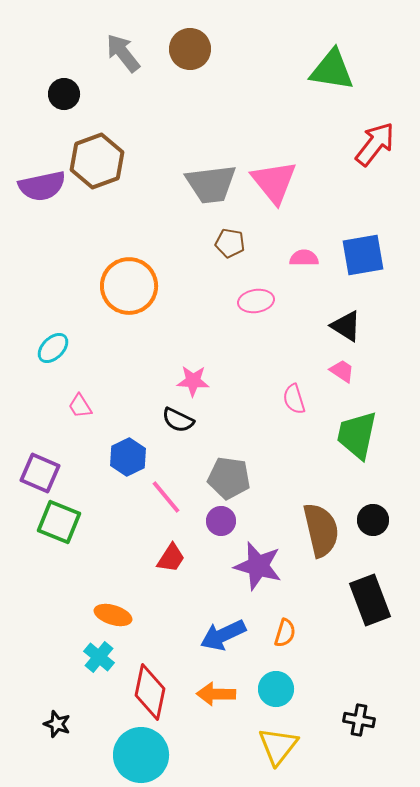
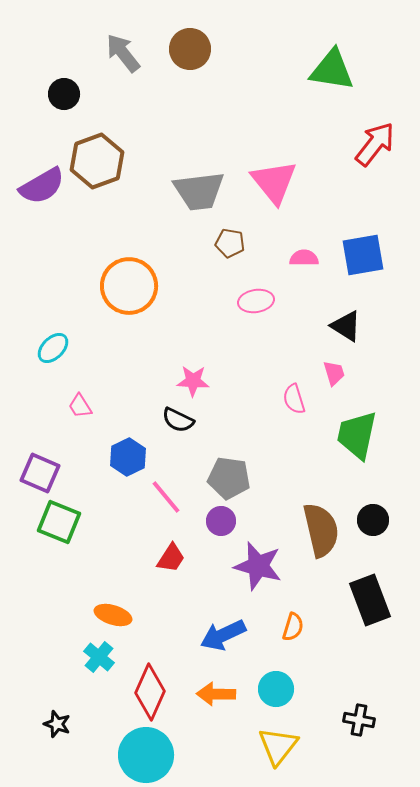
gray trapezoid at (211, 184): moved 12 px left, 7 px down
purple semicircle at (42, 186): rotated 18 degrees counterclockwise
pink trapezoid at (342, 371): moved 8 px left, 2 px down; rotated 40 degrees clockwise
orange semicircle at (285, 633): moved 8 px right, 6 px up
red diamond at (150, 692): rotated 12 degrees clockwise
cyan circle at (141, 755): moved 5 px right
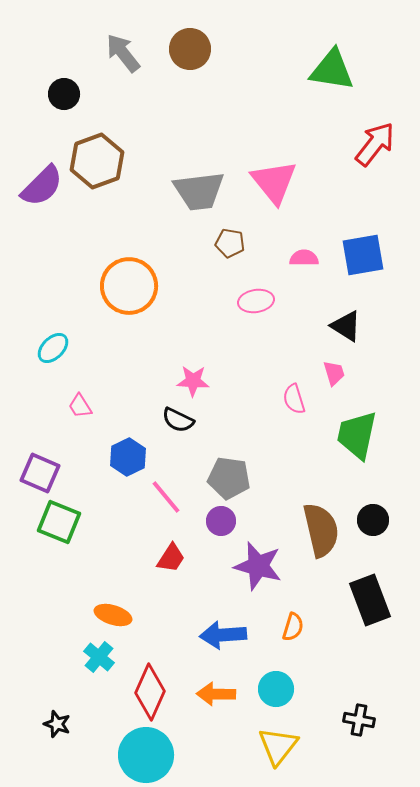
purple semicircle at (42, 186): rotated 15 degrees counterclockwise
blue arrow at (223, 635): rotated 21 degrees clockwise
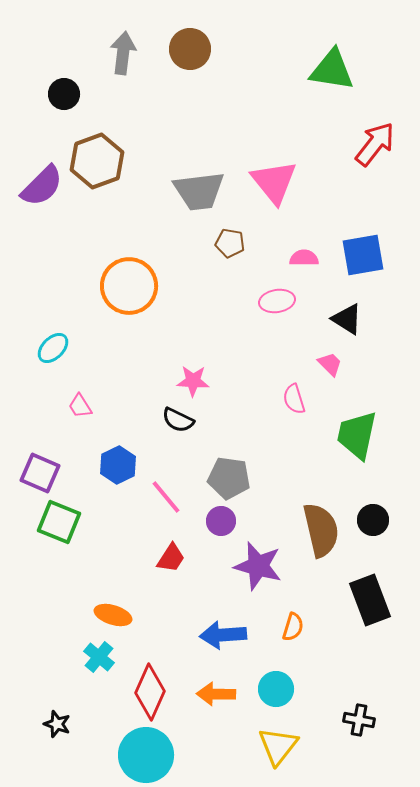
gray arrow at (123, 53): rotated 45 degrees clockwise
pink ellipse at (256, 301): moved 21 px right
black triangle at (346, 326): moved 1 px right, 7 px up
pink trapezoid at (334, 373): moved 4 px left, 9 px up; rotated 28 degrees counterclockwise
blue hexagon at (128, 457): moved 10 px left, 8 px down
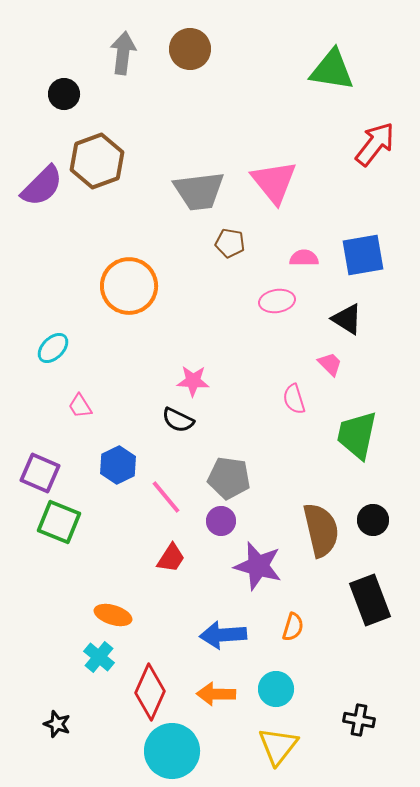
cyan circle at (146, 755): moved 26 px right, 4 px up
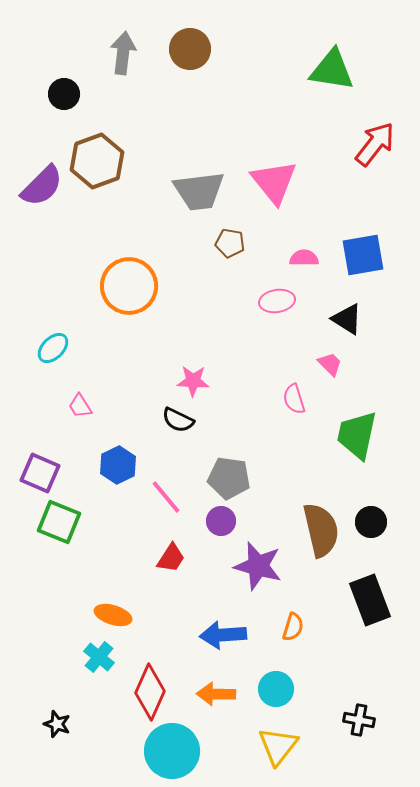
black circle at (373, 520): moved 2 px left, 2 px down
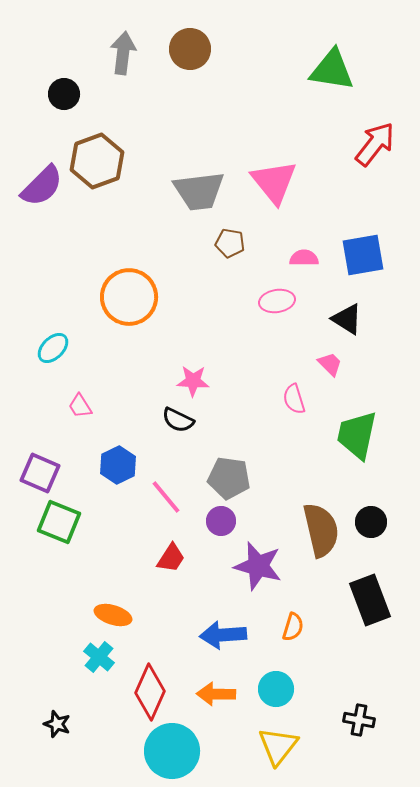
orange circle at (129, 286): moved 11 px down
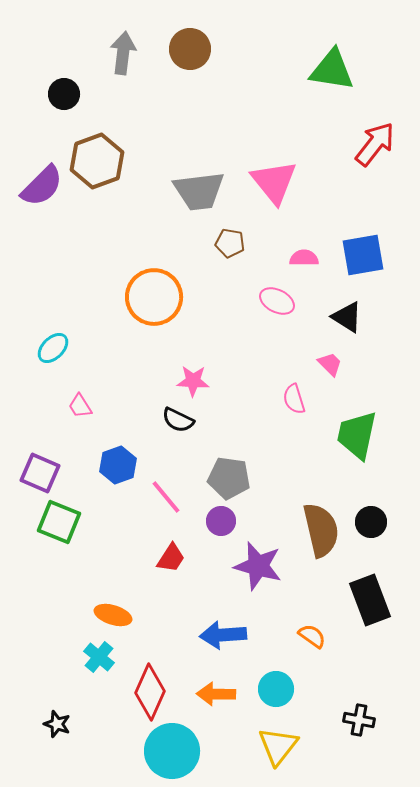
orange circle at (129, 297): moved 25 px right
pink ellipse at (277, 301): rotated 36 degrees clockwise
black triangle at (347, 319): moved 2 px up
blue hexagon at (118, 465): rotated 6 degrees clockwise
orange semicircle at (293, 627): moved 19 px right, 9 px down; rotated 72 degrees counterclockwise
